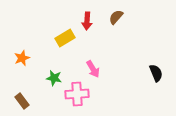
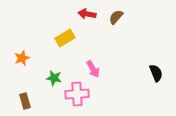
red arrow: moved 7 px up; rotated 96 degrees clockwise
brown rectangle: moved 3 px right; rotated 21 degrees clockwise
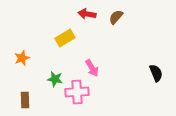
pink arrow: moved 1 px left, 1 px up
green star: moved 1 px right, 1 px down
pink cross: moved 2 px up
brown rectangle: moved 1 px up; rotated 14 degrees clockwise
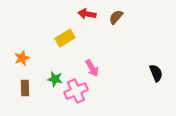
pink cross: moved 1 px left, 1 px up; rotated 20 degrees counterclockwise
brown rectangle: moved 12 px up
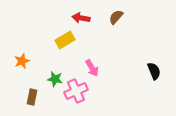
red arrow: moved 6 px left, 4 px down
yellow rectangle: moved 2 px down
orange star: moved 3 px down
black semicircle: moved 2 px left, 2 px up
brown rectangle: moved 7 px right, 9 px down; rotated 14 degrees clockwise
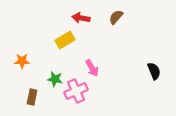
orange star: rotated 21 degrees clockwise
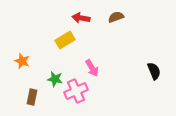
brown semicircle: rotated 28 degrees clockwise
orange star: rotated 21 degrees clockwise
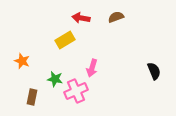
pink arrow: rotated 48 degrees clockwise
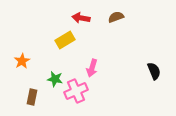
orange star: rotated 21 degrees clockwise
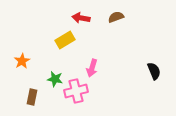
pink cross: rotated 10 degrees clockwise
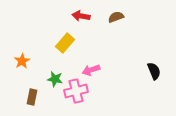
red arrow: moved 2 px up
yellow rectangle: moved 3 px down; rotated 18 degrees counterclockwise
pink arrow: moved 1 px left, 2 px down; rotated 54 degrees clockwise
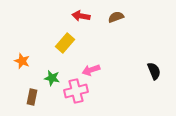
orange star: rotated 21 degrees counterclockwise
green star: moved 3 px left, 1 px up
